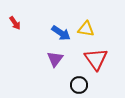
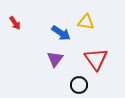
yellow triangle: moved 7 px up
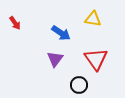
yellow triangle: moved 7 px right, 3 px up
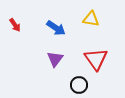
yellow triangle: moved 2 px left
red arrow: moved 2 px down
blue arrow: moved 5 px left, 5 px up
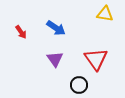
yellow triangle: moved 14 px right, 5 px up
red arrow: moved 6 px right, 7 px down
purple triangle: rotated 12 degrees counterclockwise
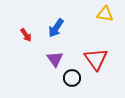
blue arrow: rotated 90 degrees clockwise
red arrow: moved 5 px right, 3 px down
black circle: moved 7 px left, 7 px up
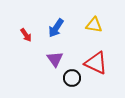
yellow triangle: moved 11 px left, 11 px down
red triangle: moved 4 px down; rotated 30 degrees counterclockwise
